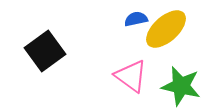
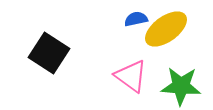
yellow ellipse: rotated 6 degrees clockwise
black square: moved 4 px right, 2 px down; rotated 21 degrees counterclockwise
green star: rotated 9 degrees counterclockwise
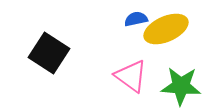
yellow ellipse: rotated 12 degrees clockwise
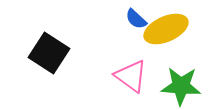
blue semicircle: rotated 125 degrees counterclockwise
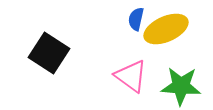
blue semicircle: rotated 60 degrees clockwise
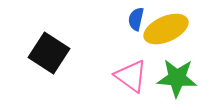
green star: moved 4 px left, 8 px up
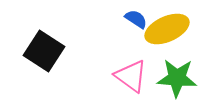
blue semicircle: rotated 110 degrees clockwise
yellow ellipse: moved 1 px right
black square: moved 5 px left, 2 px up
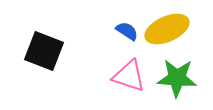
blue semicircle: moved 9 px left, 12 px down
black square: rotated 12 degrees counterclockwise
pink triangle: moved 2 px left; rotated 18 degrees counterclockwise
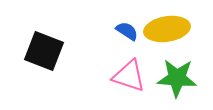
yellow ellipse: rotated 15 degrees clockwise
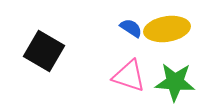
blue semicircle: moved 4 px right, 3 px up
black square: rotated 9 degrees clockwise
green star: moved 2 px left, 4 px down
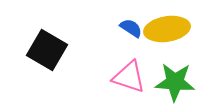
black square: moved 3 px right, 1 px up
pink triangle: moved 1 px down
